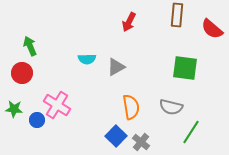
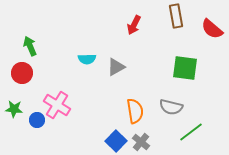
brown rectangle: moved 1 px left, 1 px down; rotated 15 degrees counterclockwise
red arrow: moved 5 px right, 3 px down
orange semicircle: moved 4 px right, 4 px down
green line: rotated 20 degrees clockwise
blue square: moved 5 px down
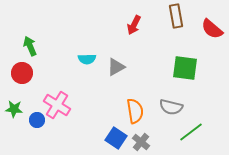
blue square: moved 3 px up; rotated 10 degrees counterclockwise
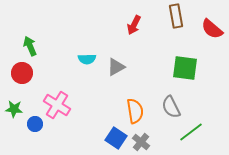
gray semicircle: rotated 50 degrees clockwise
blue circle: moved 2 px left, 4 px down
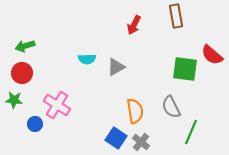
red semicircle: moved 26 px down
green arrow: moved 5 px left; rotated 84 degrees counterclockwise
green square: moved 1 px down
green star: moved 9 px up
green line: rotated 30 degrees counterclockwise
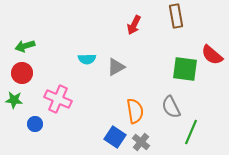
pink cross: moved 1 px right, 6 px up; rotated 8 degrees counterclockwise
blue square: moved 1 px left, 1 px up
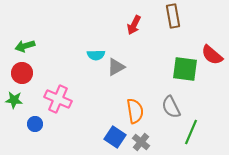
brown rectangle: moved 3 px left
cyan semicircle: moved 9 px right, 4 px up
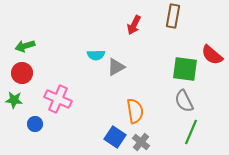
brown rectangle: rotated 20 degrees clockwise
gray semicircle: moved 13 px right, 6 px up
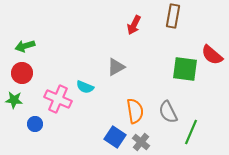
cyan semicircle: moved 11 px left, 32 px down; rotated 24 degrees clockwise
gray semicircle: moved 16 px left, 11 px down
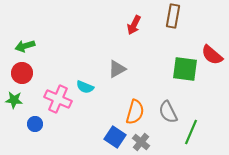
gray triangle: moved 1 px right, 2 px down
orange semicircle: moved 1 px down; rotated 25 degrees clockwise
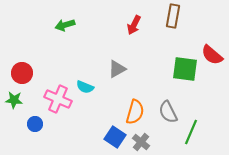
green arrow: moved 40 px right, 21 px up
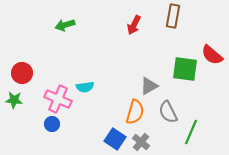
gray triangle: moved 32 px right, 17 px down
cyan semicircle: rotated 30 degrees counterclockwise
blue circle: moved 17 px right
blue square: moved 2 px down
